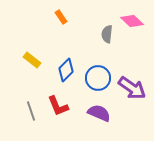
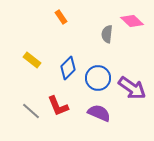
blue diamond: moved 2 px right, 2 px up
gray line: rotated 30 degrees counterclockwise
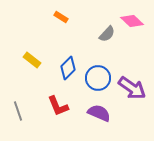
orange rectangle: rotated 24 degrees counterclockwise
gray semicircle: rotated 144 degrees counterclockwise
gray line: moved 13 px left; rotated 30 degrees clockwise
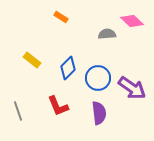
gray semicircle: rotated 138 degrees counterclockwise
purple semicircle: rotated 60 degrees clockwise
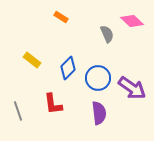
gray semicircle: rotated 72 degrees clockwise
red L-shape: moved 5 px left, 2 px up; rotated 15 degrees clockwise
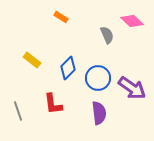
gray semicircle: moved 1 px down
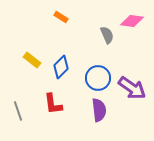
pink diamond: rotated 35 degrees counterclockwise
blue diamond: moved 7 px left, 1 px up
purple semicircle: moved 3 px up
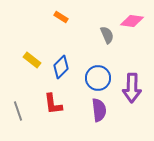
purple arrow: rotated 56 degrees clockwise
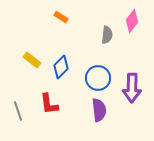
pink diamond: rotated 60 degrees counterclockwise
gray semicircle: rotated 30 degrees clockwise
red L-shape: moved 4 px left
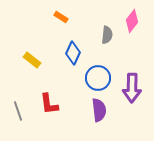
blue diamond: moved 12 px right, 14 px up; rotated 20 degrees counterclockwise
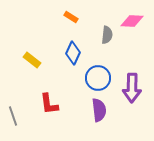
orange rectangle: moved 10 px right
pink diamond: rotated 55 degrees clockwise
gray line: moved 5 px left, 5 px down
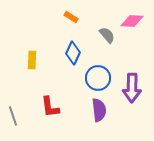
gray semicircle: rotated 48 degrees counterclockwise
yellow rectangle: rotated 54 degrees clockwise
red L-shape: moved 1 px right, 3 px down
